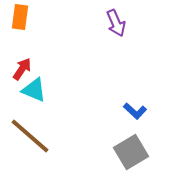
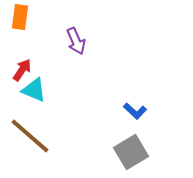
purple arrow: moved 40 px left, 18 px down
red arrow: moved 1 px down
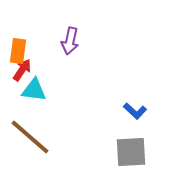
orange rectangle: moved 2 px left, 34 px down
purple arrow: moved 6 px left; rotated 36 degrees clockwise
cyan triangle: rotated 16 degrees counterclockwise
brown line: moved 1 px down
gray square: rotated 28 degrees clockwise
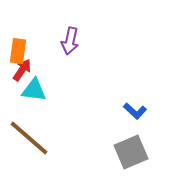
brown line: moved 1 px left, 1 px down
gray square: rotated 20 degrees counterclockwise
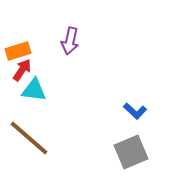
orange rectangle: rotated 65 degrees clockwise
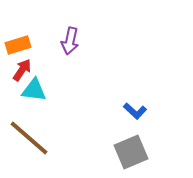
orange rectangle: moved 6 px up
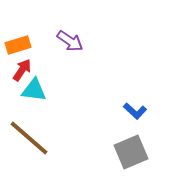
purple arrow: rotated 68 degrees counterclockwise
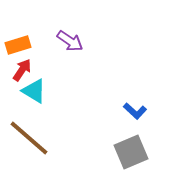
cyan triangle: moved 1 px down; rotated 24 degrees clockwise
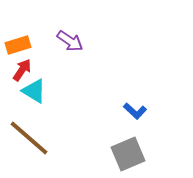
gray square: moved 3 px left, 2 px down
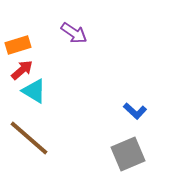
purple arrow: moved 4 px right, 8 px up
red arrow: rotated 15 degrees clockwise
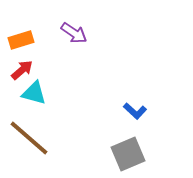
orange rectangle: moved 3 px right, 5 px up
cyan triangle: moved 2 px down; rotated 16 degrees counterclockwise
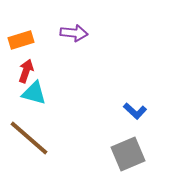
purple arrow: rotated 28 degrees counterclockwise
red arrow: moved 4 px right, 1 px down; rotated 30 degrees counterclockwise
